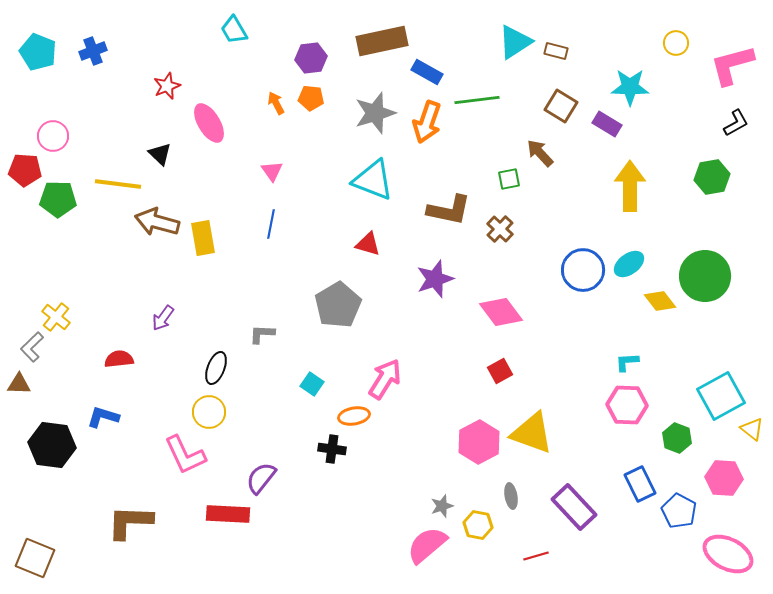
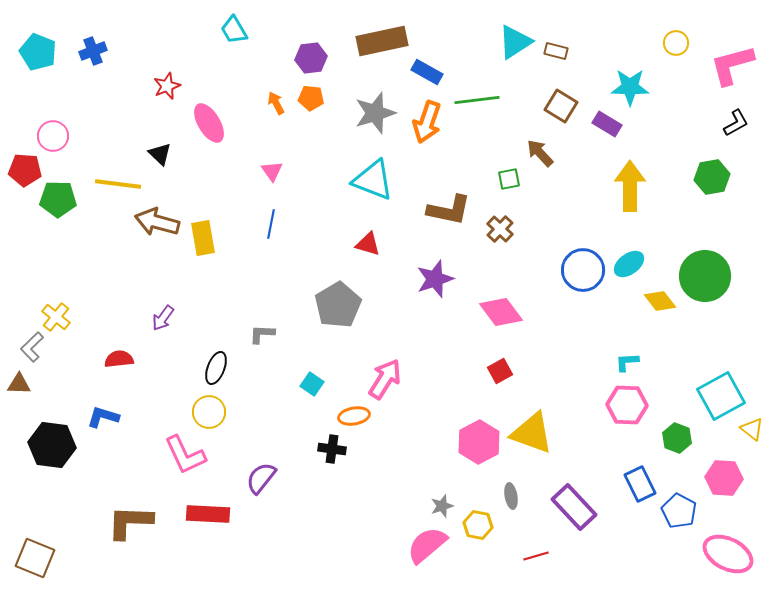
red rectangle at (228, 514): moved 20 px left
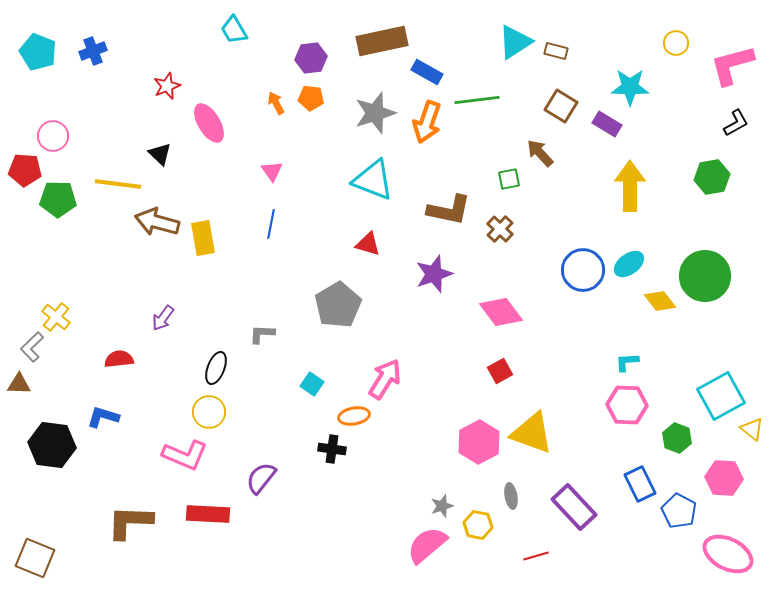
purple star at (435, 279): moved 1 px left, 5 px up
pink L-shape at (185, 455): rotated 42 degrees counterclockwise
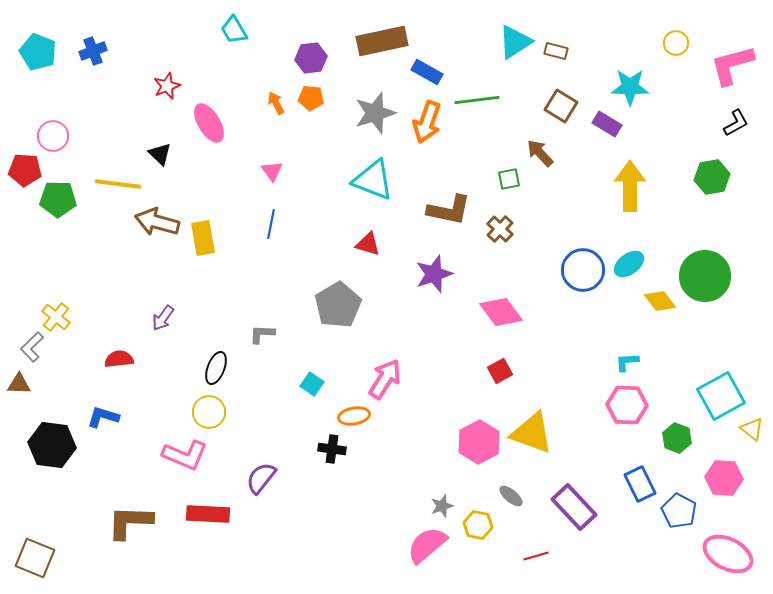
gray ellipse at (511, 496): rotated 40 degrees counterclockwise
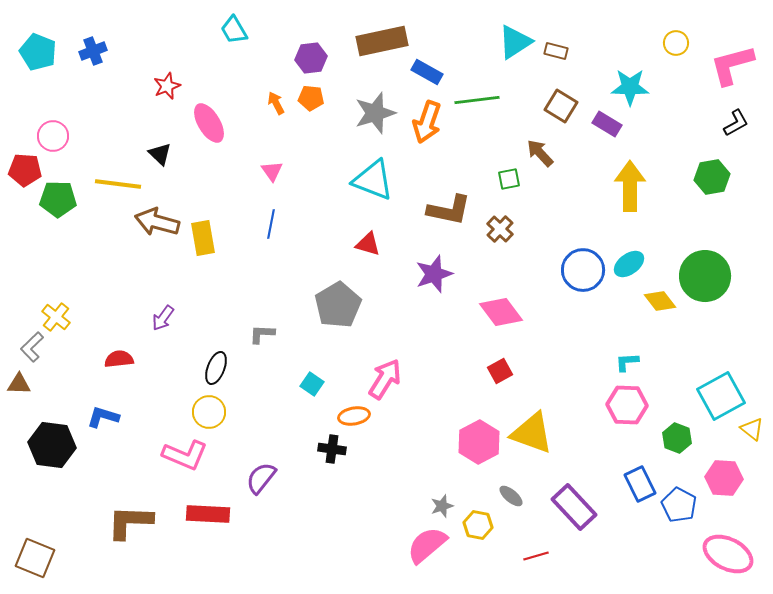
blue pentagon at (679, 511): moved 6 px up
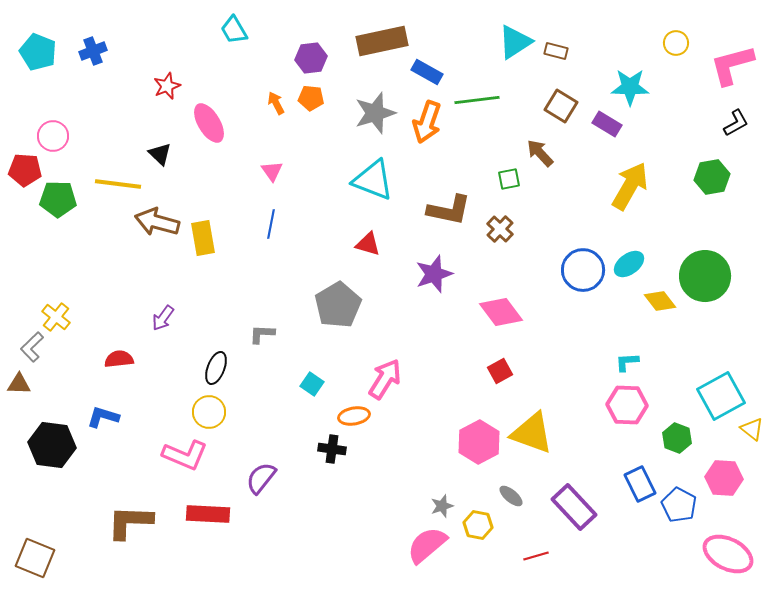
yellow arrow at (630, 186): rotated 30 degrees clockwise
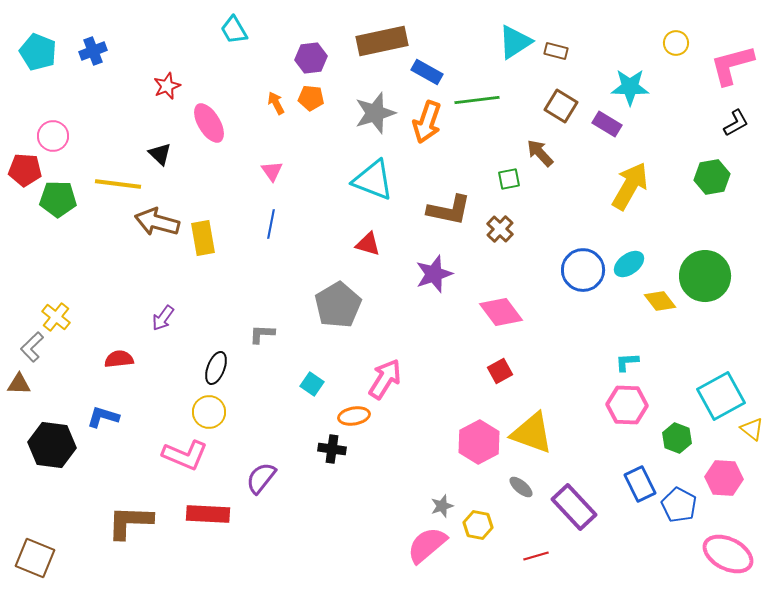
gray ellipse at (511, 496): moved 10 px right, 9 px up
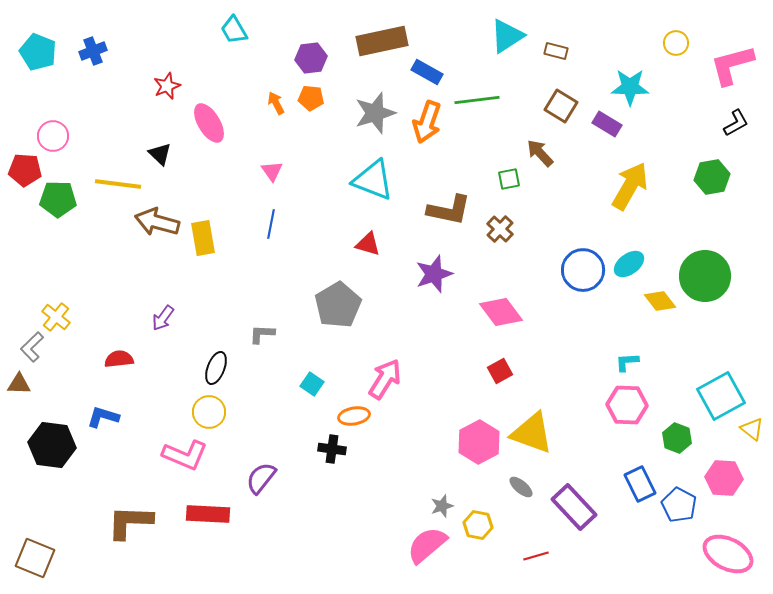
cyan triangle at (515, 42): moved 8 px left, 6 px up
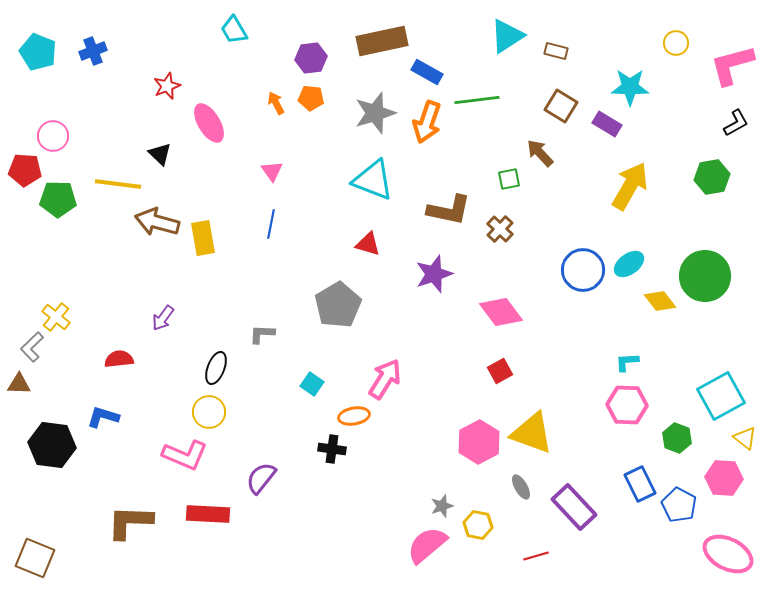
yellow triangle at (752, 429): moved 7 px left, 9 px down
gray ellipse at (521, 487): rotated 20 degrees clockwise
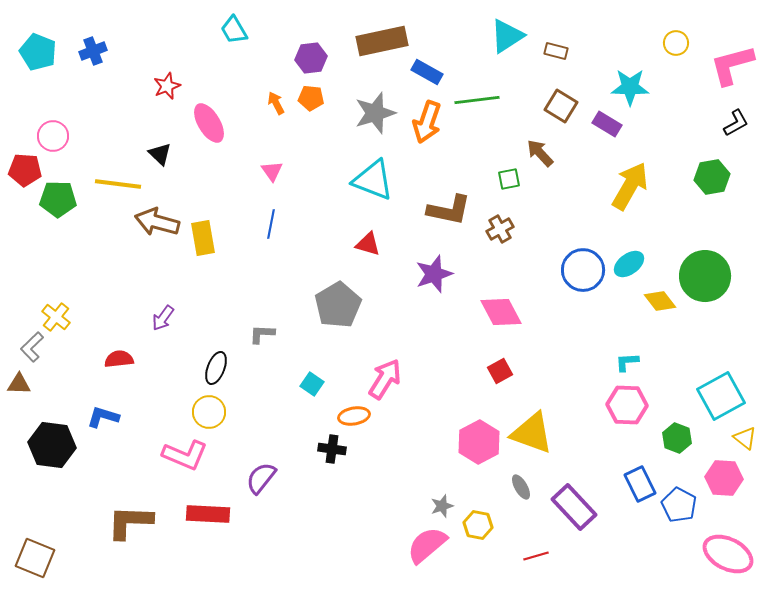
brown cross at (500, 229): rotated 16 degrees clockwise
pink diamond at (501, 312): rotated 9 degrees clockwise
